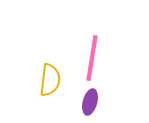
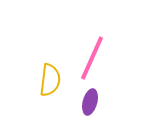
pink line: rotated 15 degrees clockwise
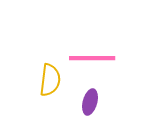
pink line: rotated 66 degrees clockwise
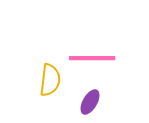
purple ellipse: rotated 15 degrees clockwise
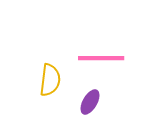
pink line: moved 9 px right
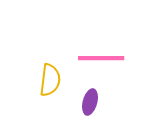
purple ellipse: rotated 15 degrees counterclockwise
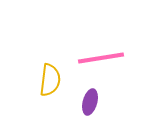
pink line: rotated 9 degrees counterclockwise
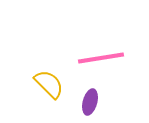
yellow semicircle: moved 1 px left, 4 px down; rotated 52 degrees counterclockwise
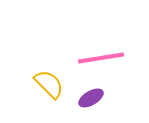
purple ellipse: moved 1 px right, 4 px up; rotated 45 degrees clockwise
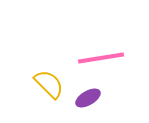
purple ellipse: moved 3 px left
